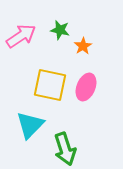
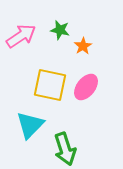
pink ellipse: rotated 16 degrees clockwise
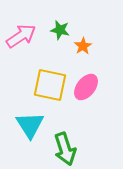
cyan triangle: rotated 16 degrees counterclockwise
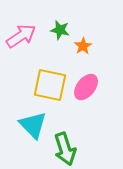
cyan triangle: moved 3 px right; rotated 12 degrees counterclockwise
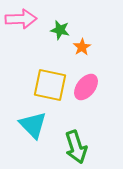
pink arrow: moved 17 px up; rotated 32 degrees clockwise
orange star: moved 1 px left, 1 px down
green arrow: moved 11 px right, 2 px up
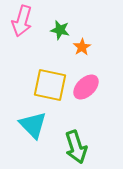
pink arrow: moved 1 px right, 2 px down; rotated 108 degrees clockwise
pink ellipse: rotated 8 degrees clockwise
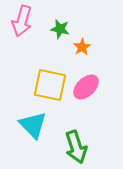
green star: moved 1 px up
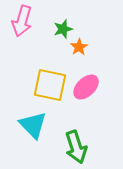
green star: moved 3 px right; rotated 30 degrees counterclockwise
orange star: moved 3 px left
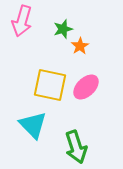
orange star: moved 1 px right, 1 px up
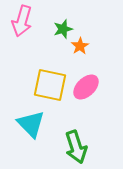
cyan triangle: moved 2 px left, 1 px up
